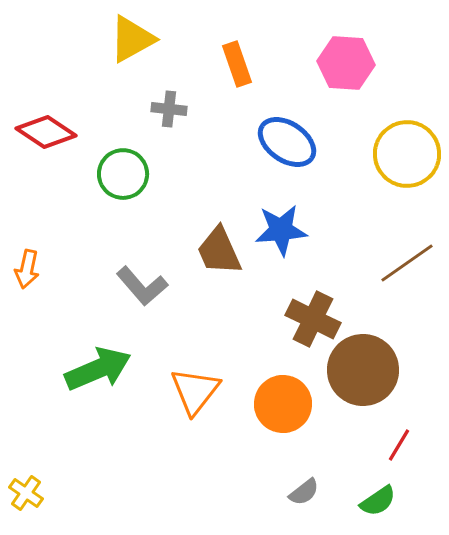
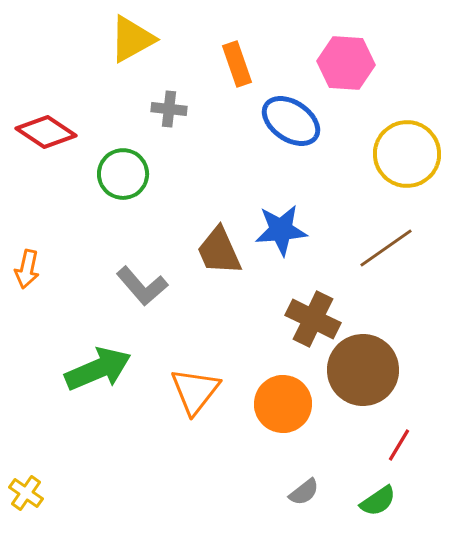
blue ellipse: moved 4 px right, 21 px up
brown line: moved 21 px left, 15 px up
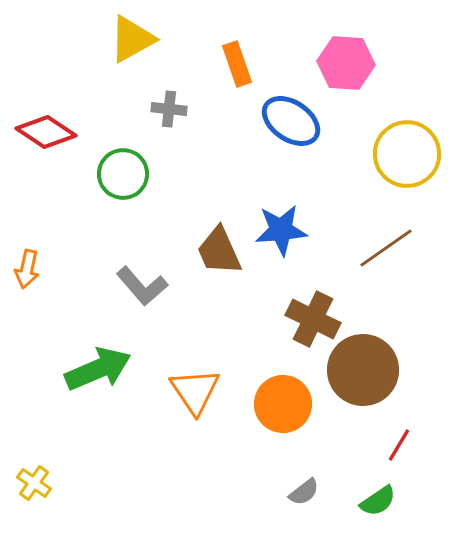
orange triangle: rotated 12 degrees counterclockwise
yellow cross: moved 8 px right, 10 px up
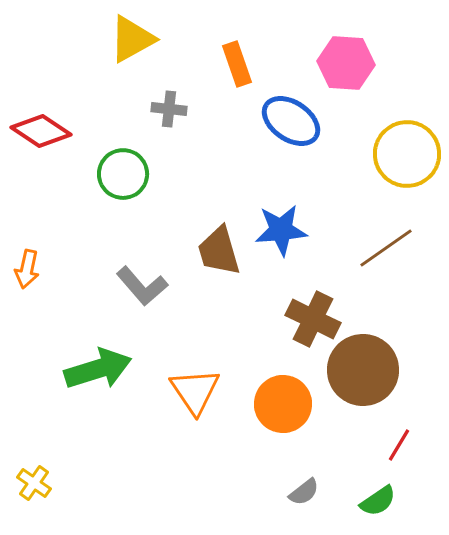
red diamond: moved 5 px left, 1 px up
brown trapezoid: rotated 8 degrees clockwise
green arrow: rotated 6 degrees clockwise
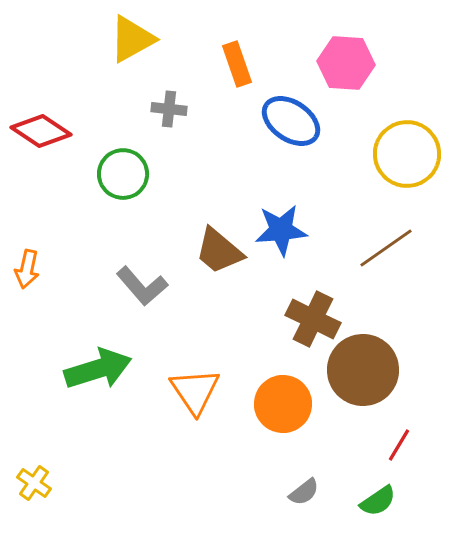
brown trapezoid: rotated 34 degrees counterclockwise
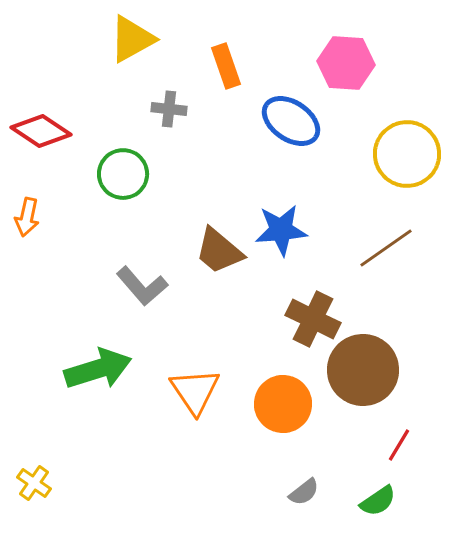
orange rectangle: moved 11 px left, 2 px down
orange arrow: moved 52 px up
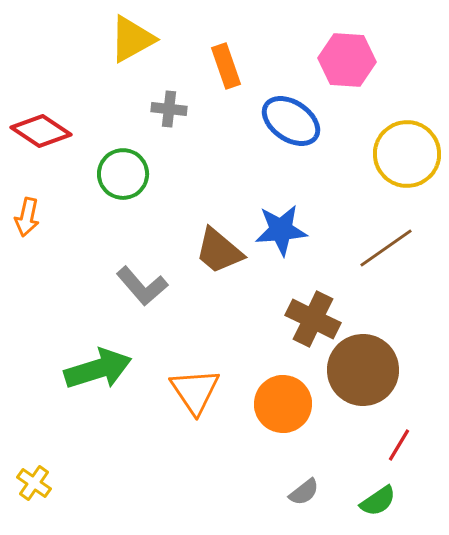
pink hexagon: moved 1 px right, 3 px up
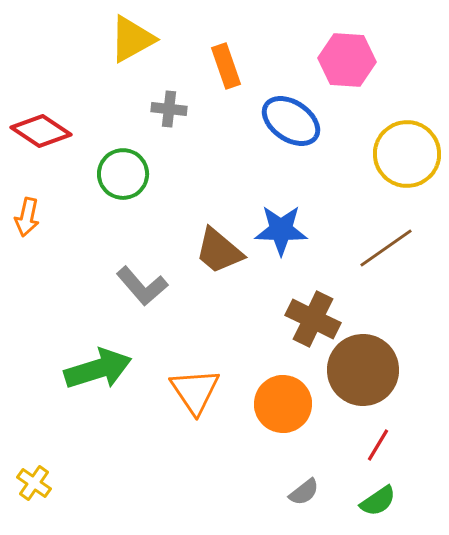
blue star: rotated 6 degrees clockwise
red line: moved 21 px left
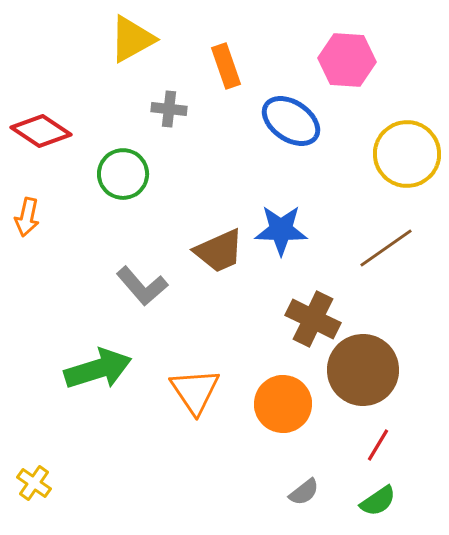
brown trapezoid: rotated 64 degrees counterclockwise
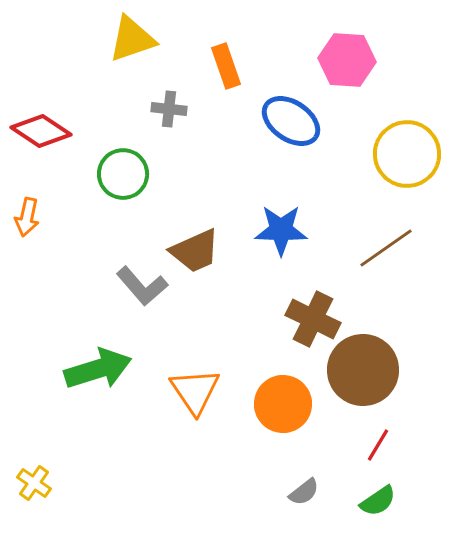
yellow triangle: rotated 10 degrees clockwise
brown trapezoid: moved 24 px left
